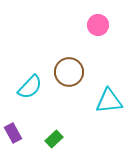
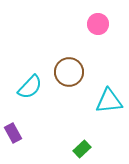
pink circle: moved 1 px up
green rectangle: moved 28 px right, 10 px down
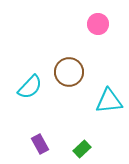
purple rectangle: moved 27 px right, 11 px down
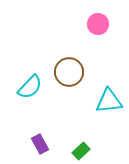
green rectangle: moved 1 px left, 2 px down
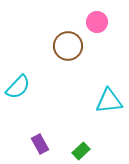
pink circle: moved 1 px left, 2 px up
brown circle: moved 1 px left, 26 px up
cyan semicircle: moved 12 px left
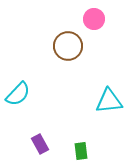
pink circle: moved 3 px left, 3 px up
cyan semicircle: moved 7 px down
green rectangle: rotated 54 degrees counterclockwise
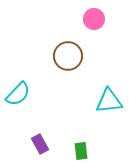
brown circle: moved 10 px down
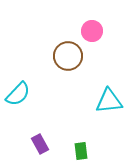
pink circle: moved 2 px left, 12 px down
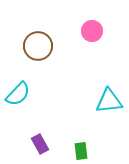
brown circle: moved 30 px left, 10 px up
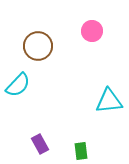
cyan semicircle: moved 9 px up
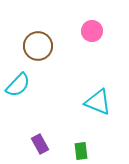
cyan triangle: moved 11 px left, 1 px down; rotated 28 degrees clockwise
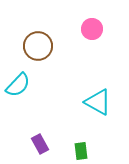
pink circle: moved 2 px up
cyan triangle: rotated 8 degrees clockwise
